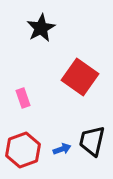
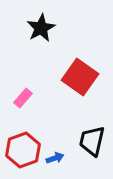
pink rectangle: rotated 60 degrees clockwise
blue arrow: moved 7 px left, 9 px down
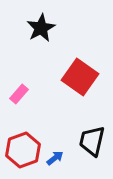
pink rectangle: moved 4 px left, 4 px up
blue arrow: rotated 18 degrees counterclockwise
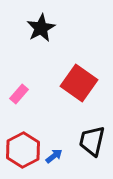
red square: moved 1 px left, 6 px down
red hexagon: rotated 8 degrees counterclockwise
blue arrow: moved 1 px left, 2 px up
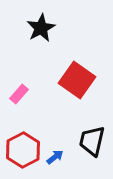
red square: moved 2 px left, 3 px up
blue arrow: moved 1 px right, 1 px down
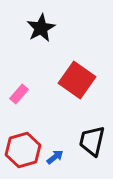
red hexagon: rotated 12 degrees clockwise
